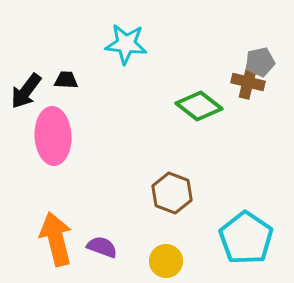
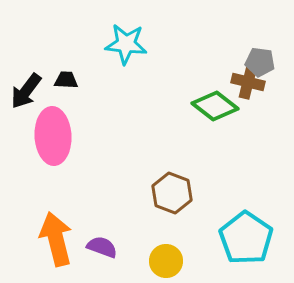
gray pentagon: rotated 20 degrees clockwise
green diamond: moved 16 px right
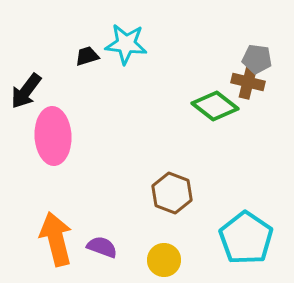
gray pentagon: moved 3 px left, 3 px up
black trapezoid: moved 21 px right, 24 px up; rotated 20 degrees counterclockwise
yellow circle: moved 2 px left, 1 px up
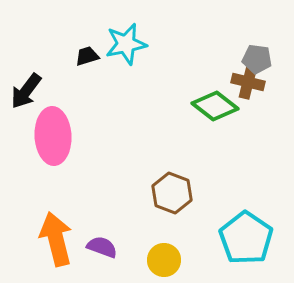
cyan star: rotated 18 degrees counterclockwise
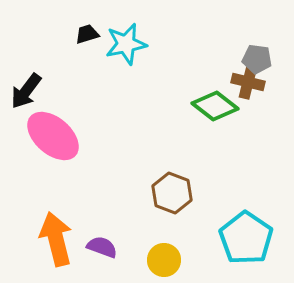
black trapezoid: moved 22 px up
pink ellipse: rotated 46 degrees counterclockwise
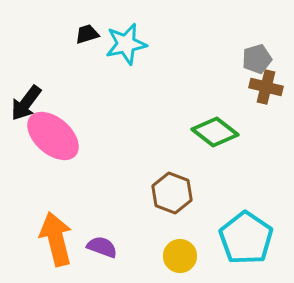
gray pentagon: rotated 24 degrees counterclockwise
brown cross: moved 18 px right, 5 px down
black arrow: moved 12 px down
green diamond: moved 26 px down
yellow circle: moved 16 px right, 4 px up
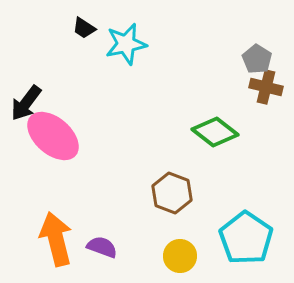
black trapezoid: moved 3 px left, 6 px up; rotated 130 degrees counterclockwise
gray pentagon: rotated 24 degrees counterclockwise
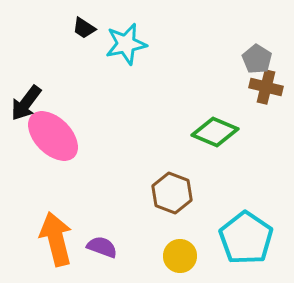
green diamond: rotated 15 degrees counterclockwise
pink ellipse: rotated 4 degrees clockwise
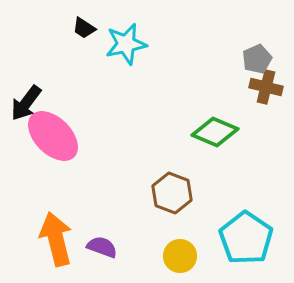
gray pentagon: rotated 16 degrees clockwise
